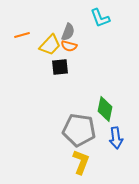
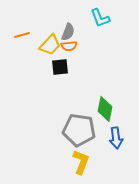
orange semicircle: rotated 21 degrees counterclockwise
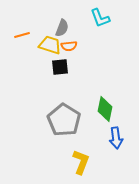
gray semicircle: moved 6 px left, 4 px up
yellow trapezoid: rotated 115 degrees counterclockwise
gray pentagon: moved 15 px left, 10 px up; rotated 24 degrees clockwise
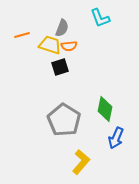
black square: rotated 12 degrees counterclockwise
blue arrow: rotated 30 degrees clockwise
yellow L-shape: rotated 20 degrees clockwise
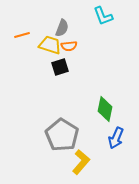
cyan L-shape: moved 3 px right, 2 px up
gray pentagon: moved 2 px left, 15 px down
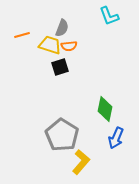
cyan L-shape: moved 6 px right
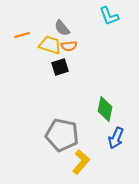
gray semicircle: rotated 120 degrees clockwise
gray pentagon: rotated 20 degrees counterclockwise
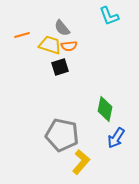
blue arrow: rotated 10 degrees clockwise
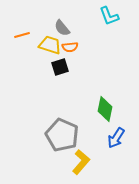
orange semicircle: moved 1 px right, 1 px down
gray pentagon: rotated 12 degrees clockwise
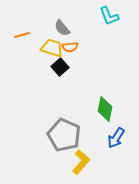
yellow trapezoid: moved 2 px right, 3 px down
black square: rotated 24 degrees counterclockwise
gray pentagon: moved 2 px right
